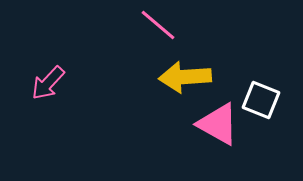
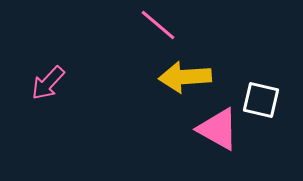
white square: rotated 9 degrees counterclockwise
pink triangle: moved 5 px down
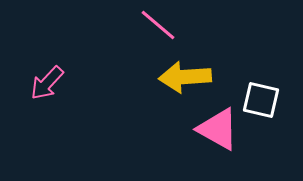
pink arrow: moved 1 px left
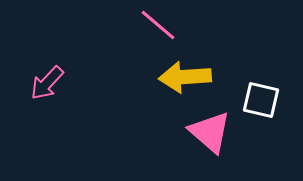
pink triangle: moved 8 px left, 3 px down; rotated 12 degrees clockwise
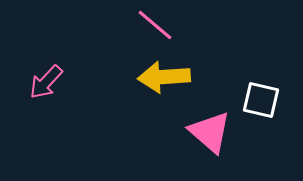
pink line: moved 3 px left
yellow arrow: moved 21 px left
pink arrow: moved 1 px left, 1 px up
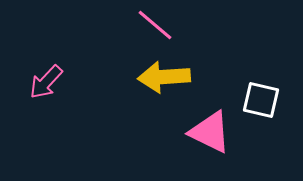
pink triangle: rotated 15 degrees counterclockwise
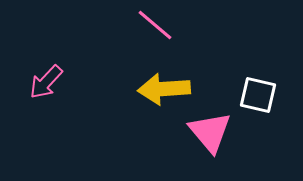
yellow arrow: moved 12 px down
white square: moved 3 px left, 5 px up
pink triangle: rotated 24 degrees clockwise
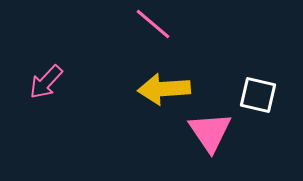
pink line: moved 2 px left, 1 px up
pink triangle: rotated 6 degrees clockwise
